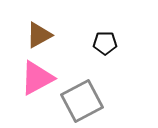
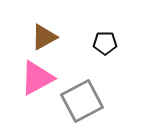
brown triangle: moved 5 px right, 2 px down
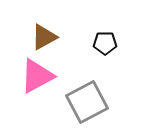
pink triangle: moved 2 px up
gray square: moved 5 px right, 1 px down
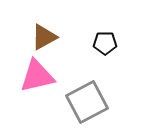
pink triangle: rotated 15 degrees clockwise
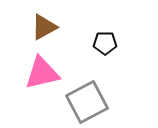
brown triangle: moved 10 px up
pink triangle: moved 5 px right, 3 px up
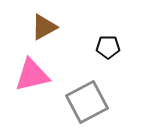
black pentagon: moved 3 px right, 4 px down
pink triangle: moved 10 px left, 2 px down
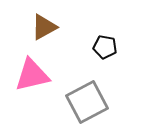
black pentagon: moved 3 px left; rotated 10 degrees clockwise
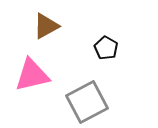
brown triangle: moved 2 px right, 1 px up
black pentagon: moved 1 px right, 1 px down; rotated 20 degrees clockwise
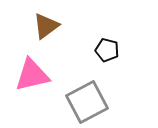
brown triangle: rotated 8 degrees counterclockwise
black pentagon: moved 1 px right, 2 px down; rotated 15 degrees counterclockwise
